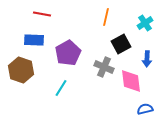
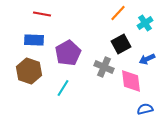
orange line: moved 12 px right, 4 px up; rotated 30 degrees clockwise
blue arrow: rotated 63 degrees clockwise
brown hexagon: moved 8 px right, 1 px down
cyan line: moved 2 px right
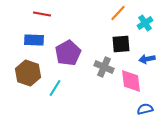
black square: rotated 24 degrees clockwise
blue arrow: rotated 14 degrees clockwise
brown hexagon: moved 1 px left, 2 px down
cyan line: moved 8 px left
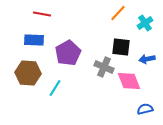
black square: moved 3 px down; rotated 12 degrees clockwise
brown hexagon: rotated 15 degrees counterclockwise
pink diamond: moved 2 px left; rotated 15 degrees counterclockwise
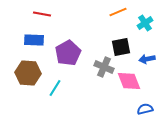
orange line: moved 1 px up; rotated 24 degrees clockwise
black square: rotated 18 degrees counterclockwise
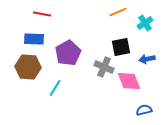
blue rectangle: moved 1 px up
brown hexagon: moved 6 px up
blue semicircle: moved 1 px left, 1 px down
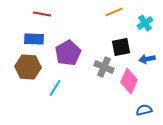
orange line: moved 4 px left
pink diamond: rotated 45 degrees clockwise
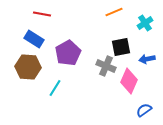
blue rectangle: rotated 30 degrees clockwise
gray cross: moved 2 px right, 1 px up
blue semicircle: rotated 21 degrees counterclockwise
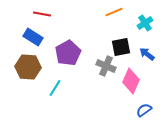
blue rectangle: moved 1 px left, 2 px up
blue arrow: moved 5 px up; rotated 49 degrees clockwise
pink diamond: moved 2 px right
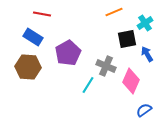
black square: moved 6 px right, 8 px up
blue arrow: rotated 21 degrees clockwise
cyan line: moved 33 px right, 3 px up
